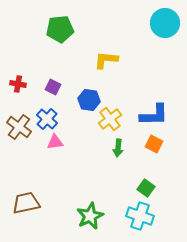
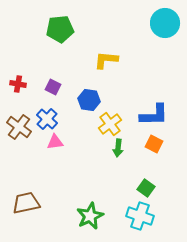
yellow cross: moved 5 px down
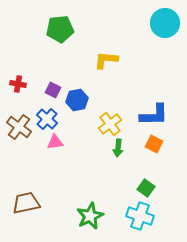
purple square: moved 3 px down
blue hexagon: moved 12 px left; rotated 20 degrees counterclockwise
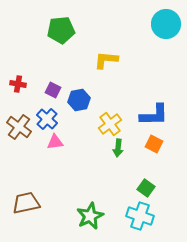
cyan circle: moved 1 px right, 1 px down
green pentagon: moved 1 px right, 1 px down
blue hexagon: moved 2 px right
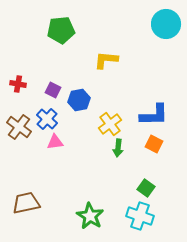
green star: rotated 16 degrees counterclockwise
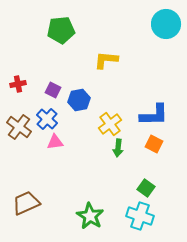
red cross: rotated 21 degrees counterclockwise
brown trapezoid: rotated 12 degrees counterclockwise
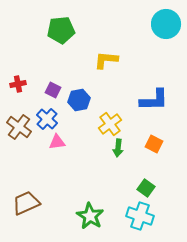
blue L-shape: moved 15 px up
pink triangle: moved 2 px right
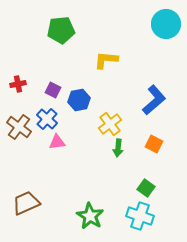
blue L-shape: rotated 40 degrees counterclockwise
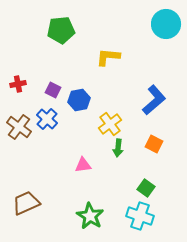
yellow L-shape: moved 2 px right, 3 px up
pink triangle: moved 26 px right, 23 px down
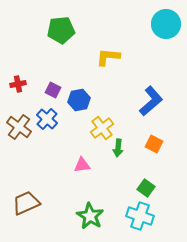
blue L-shape: moved 3 px left, 1 px down
yellow cross: moved 8 px left, 4 px down
pink triangle: moved 1 px left
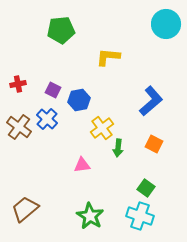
brown trapezoid: moved 1 px left, 6 px down; rotated 16 degrees counterclockwise
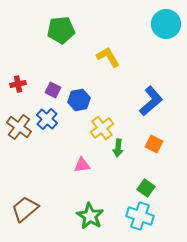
yellow L-shape: rotated 55 degrees clockwise
